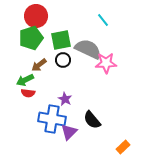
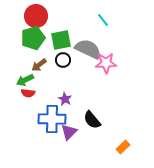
green pentagon: moved 2 px right
blue cross: rotated 8 degrees counterclockwise
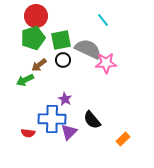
red semicircle: moved 40 px down
orange rectangle: moved 8 px up
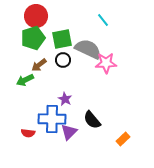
green square: moved 1 px right, 1 px up
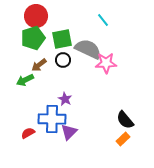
black semicircle: moved 33 px right
red semicircle: rotated 144 degrees clockwise
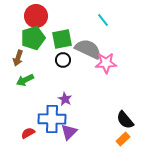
brown arrow: moved 21 px left, 7 px up; rotated 35 degrees counterclockwise
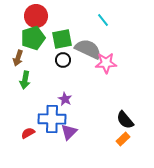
green arrow: rotated 54 degrees counterclockwise
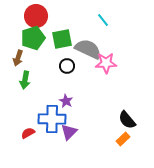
black circle: moved 4 px right, 6 px down
purple star: moved 1 px right, 2 px down
black semicircle: moved 2 px right
